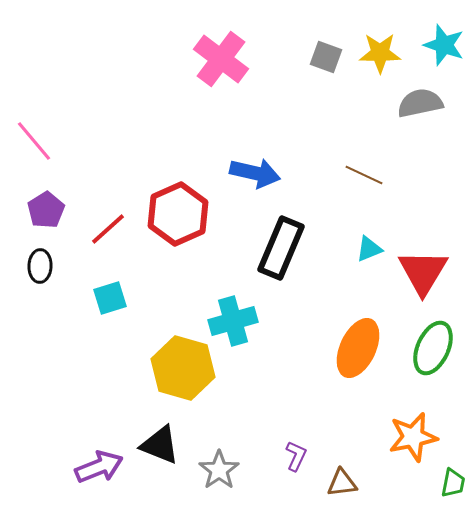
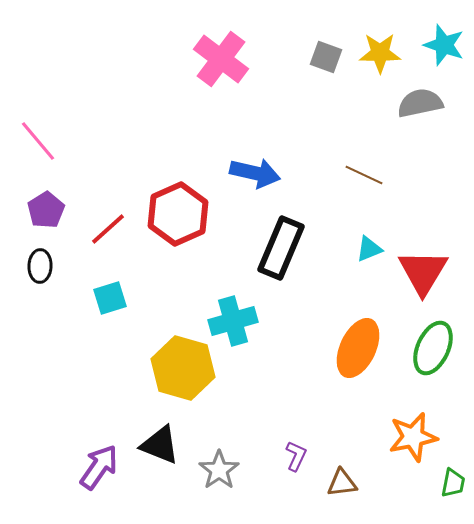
pink line: moved 4 px right
purple arrow: rotated 33 degrees counterclockwise
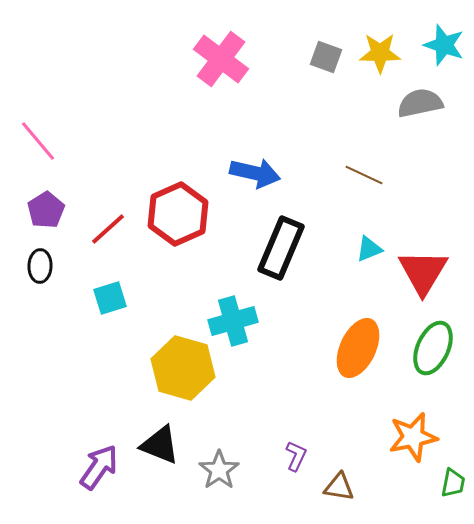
brown triangle: moved 3 px left, 4 px down; rotated 16 degrees clockwise
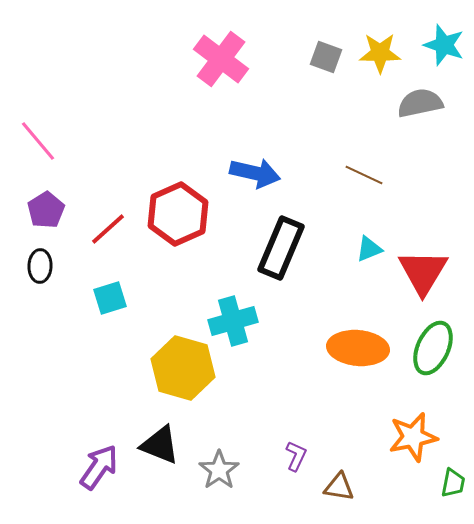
orange ellipse: rotated 70 degrees clockwise
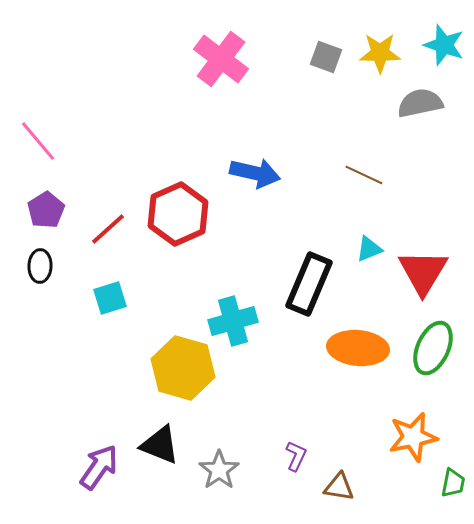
black rectangle: moved 28 px right, 36 px down
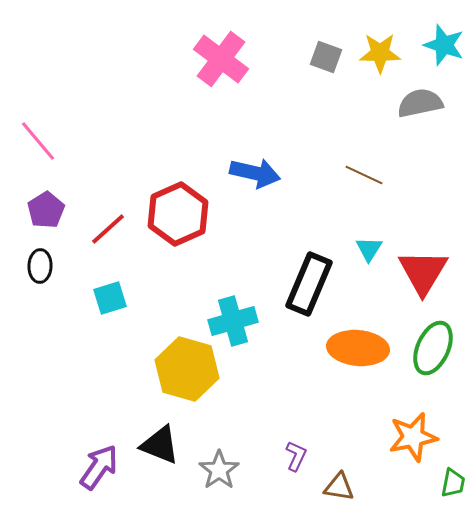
cyan triangle: rotated 36 degrees counterclockwise
yellow hexagon: moved 4 px right, 1 px down
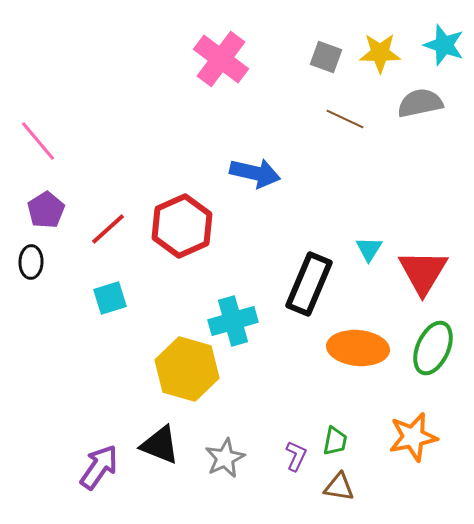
brown line: moved 19 px left, 56 px up
red hexagon: moved 4 px right, 12 px down
black ellipse: moved 9 px left, 4 px up
gray star: moved 6 px right, 12 px up; rotated 9 degrees clockwise
green trapezoid: moved 118 px left, 42 px up
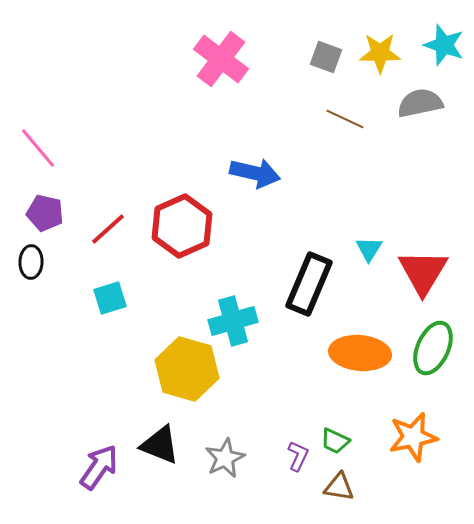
pink line: moved 7 px down
purple pentagon: moved 1 px left, 3 px down; rotated 27 degrees counterclockwise
orange ellipse: moved 2 px right, 5 px down
green trapezoid: rotated 104 degrees clockwise
purple L-shape: moved 2 px right
